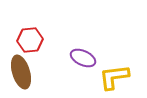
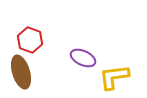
red hexagon: rotated 25 degrees clockwise
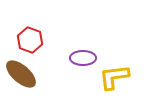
purple ellipse: rotated 25 degrees counterclockwise
brown ellipse: moved 2 px down; rotated 32 degrees counterclockwise
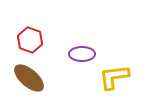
purple ellipse: moved 1 px left, 4 px up
brown ellipse: moved 8 px right, 4 px down
